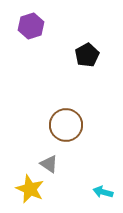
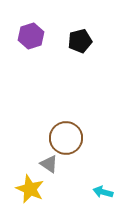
purple hexagon: moved 10 px down
black pentagon: moved 7 px left, 14 px up; rotated 15 degrees clockwise
brown circle: moved 13 px down
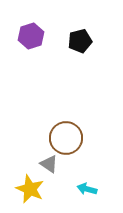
cyan arrow: moved 16 px left, 3 px up
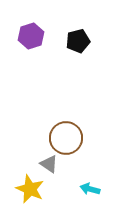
black pentagon: moved 2 px left
cyan arrow: moved 3 px right
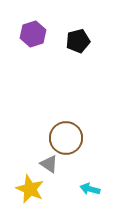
purple hexagon: moved 2 px right, 2 px up
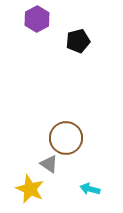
purple hexagon: moved 4 px right, 15 px up; rotated 10 degrees counterclockwise
